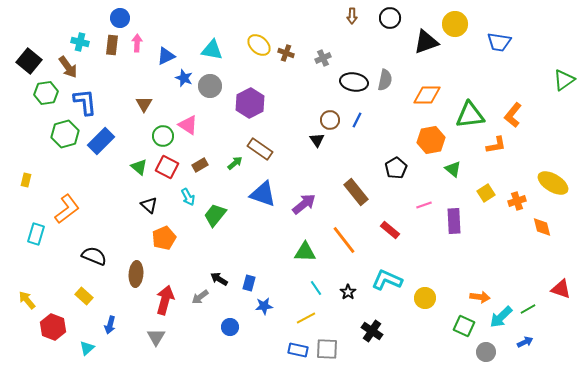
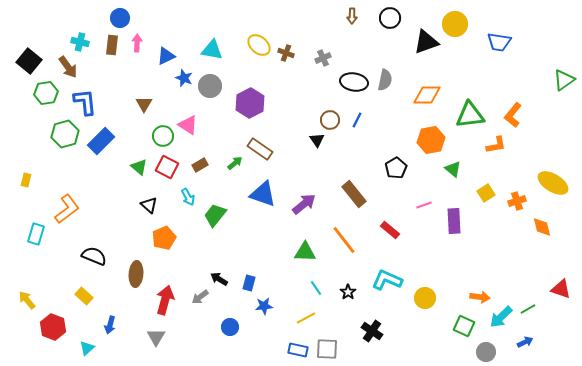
brown rectangle at (356, 192): moved 2 px left, 2 px down
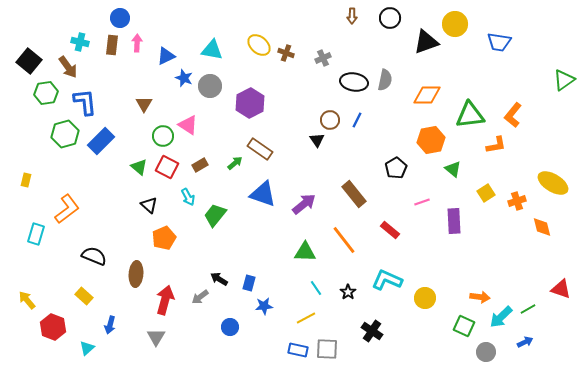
pink line at (424, 205): moved 2 px left, 3 px up
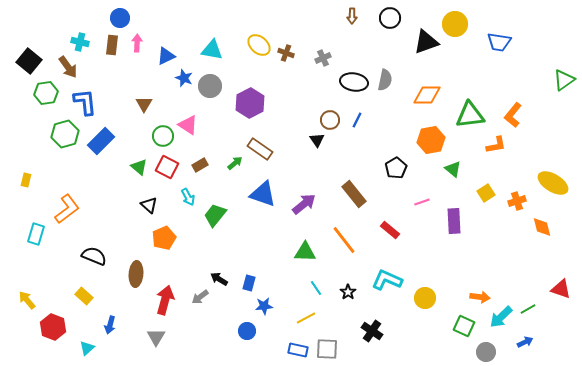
blue circle at (230, 327): moved 17 px right, 4 px down
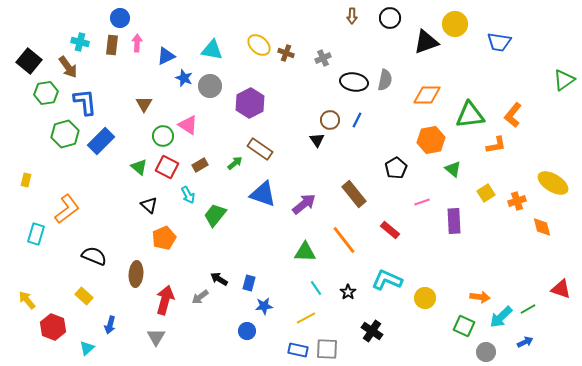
cyan arrow at (188, 197): moved 2 px up
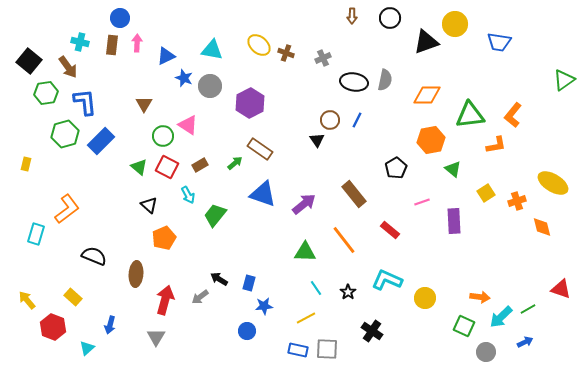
yellow rectangle at (26, 180): moved 16 px up
yellow rectangle at (84, 296): moved 11 px left, 1 px down
